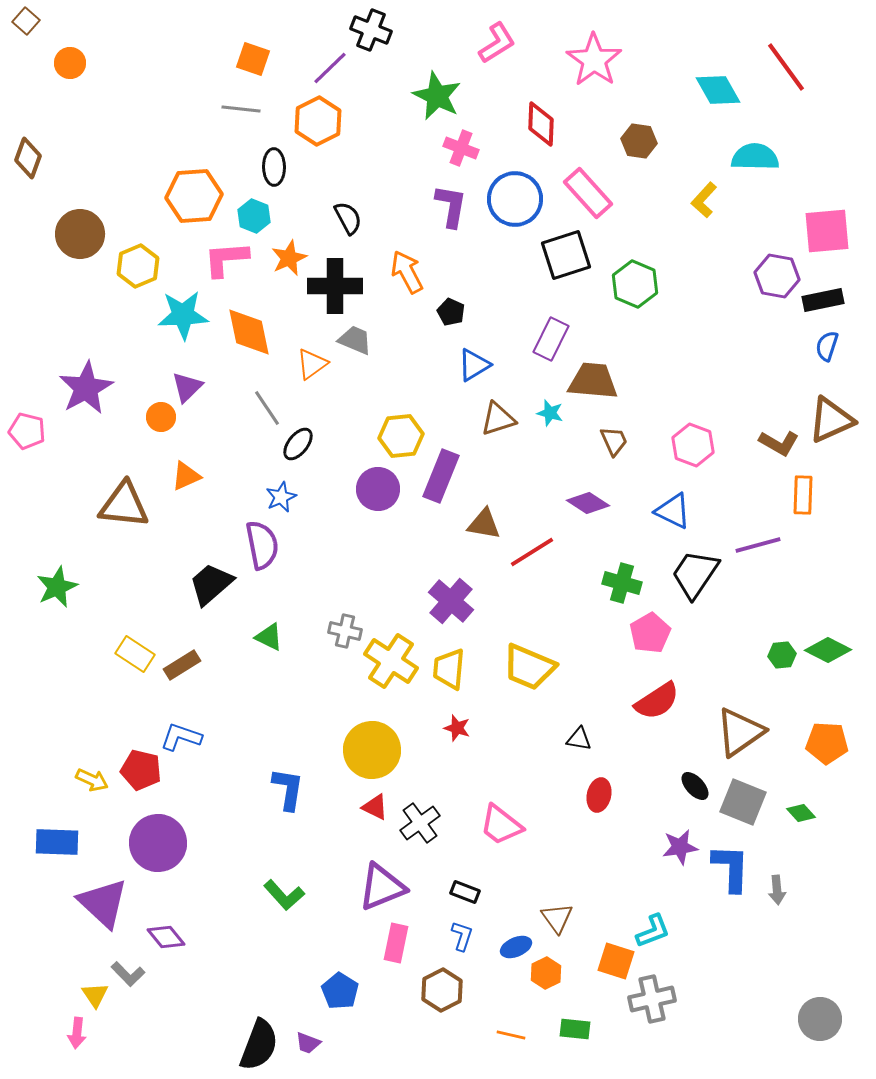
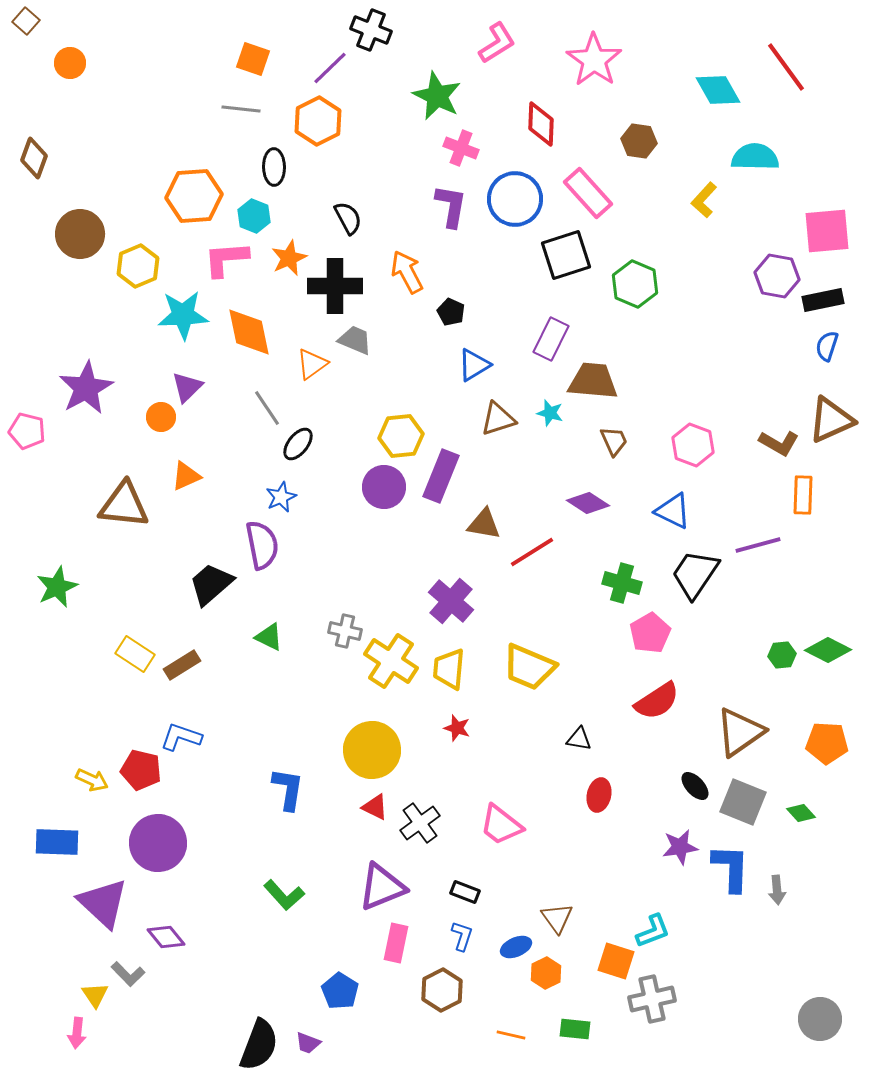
brown diamond at (28, 158): moved 6 px right
purple circle at (378, 489): moved 6 px right, 2 px up
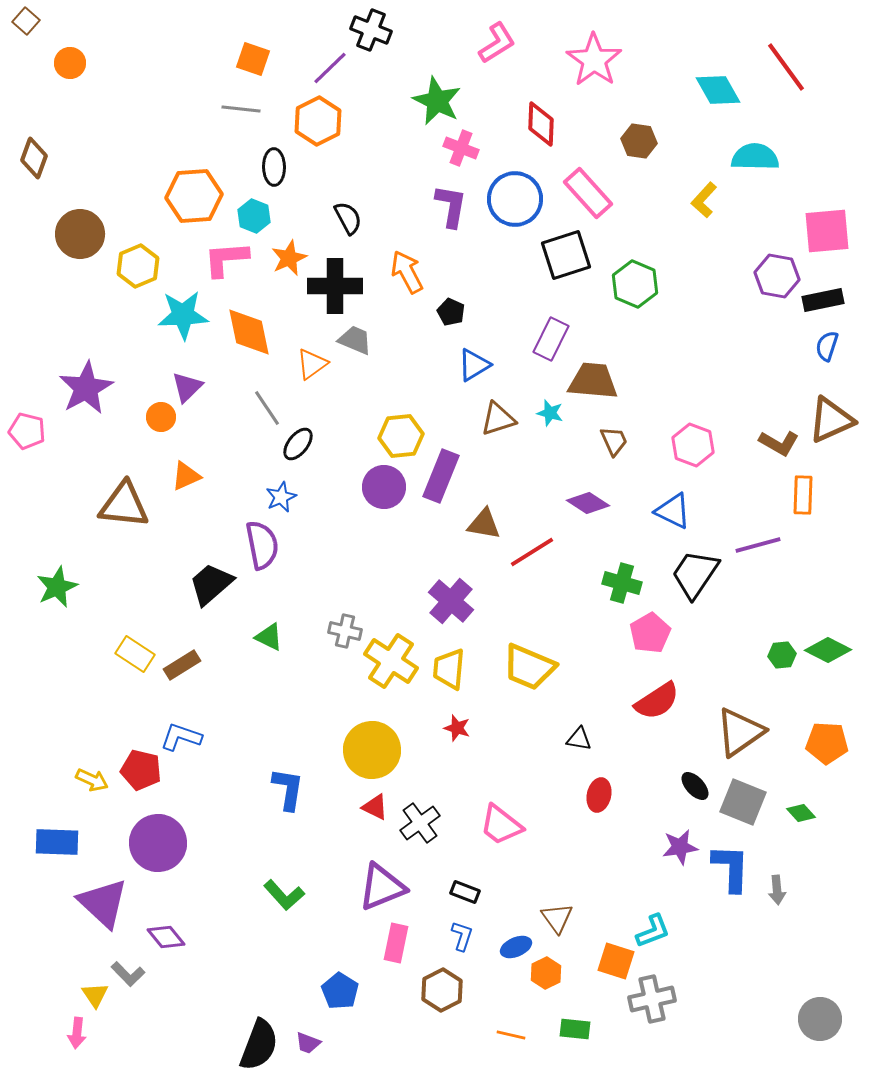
green star at (437, 96): moved 5 px down
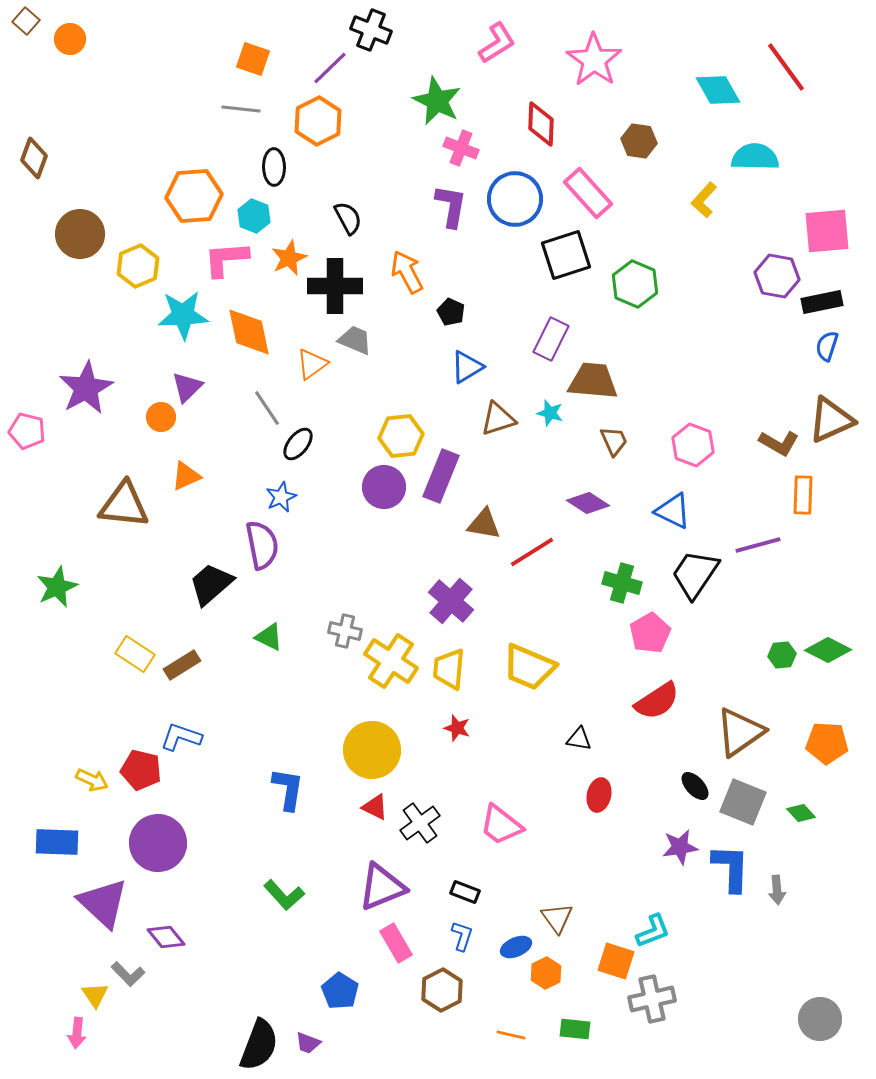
orange circle at (70, 63): moved 24 px up
black rectangle at (823, 300): moved 1 px left, 2 px down
blue triangle at (474, 365): moved 7 px left, 2 px down
pink rectangle at (396, 943): rotated 42 degrees counterclockwise
